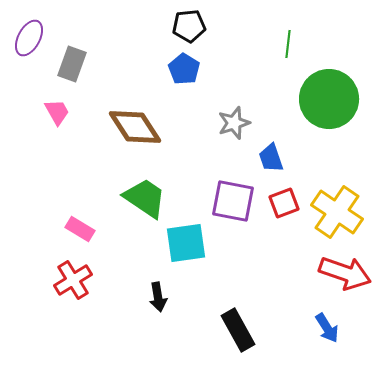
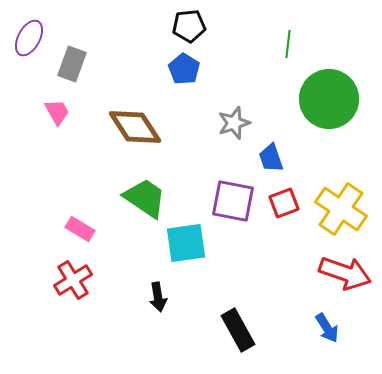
yellow cross: moved 4 px right, 3 px up
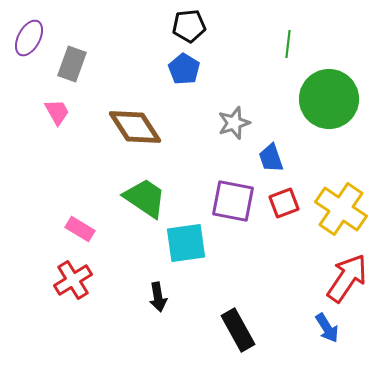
red arrow: moved 2 px right, 5 px down; rotated 75 degrees counterclockwise
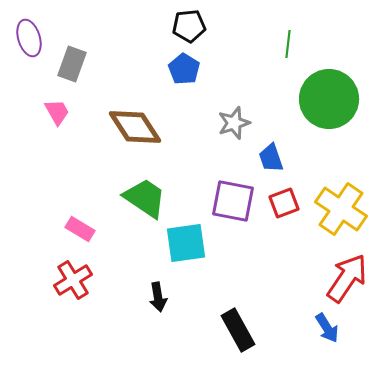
purple ellipse: rotated 45 degrees counterclockwise
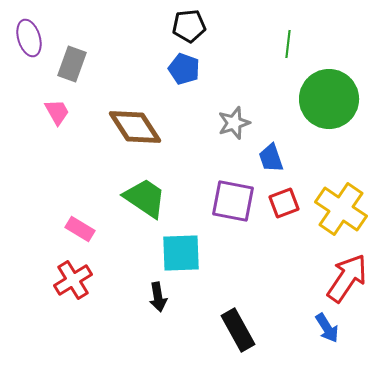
blue pentagon: rotated 12 degrees counterclockwise
cyan square: moved 5 px left, 10 px down; rotated 6 degrees clockwise
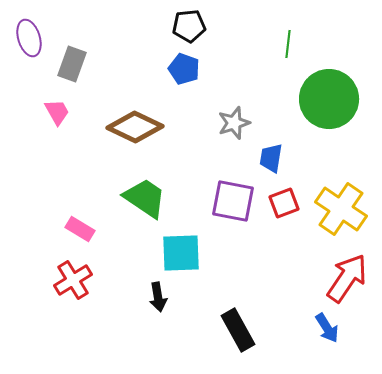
brown diamond: rotated 32 degrees counterclockwise
blue trapezoid: rotated 28 degrees clockwise
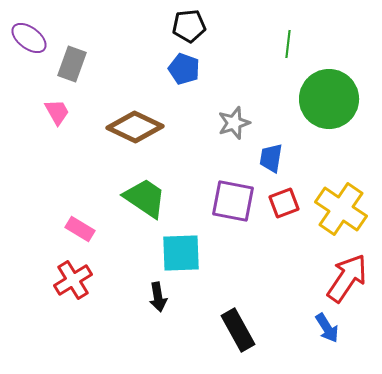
purple ellipse: rotated 36 degrees counterclockwise
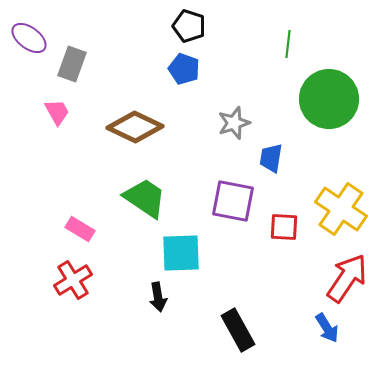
black pentagon: rotated 24 degrees clockwise
red square: moved 24 px down; rotated 24 degrees clockwise
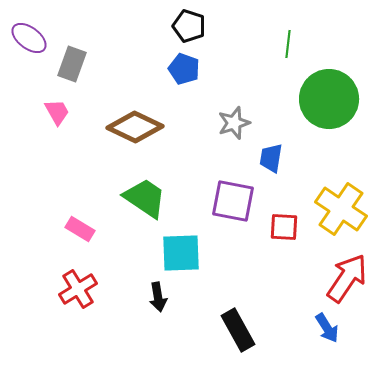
red cross: moved 5 px right, 9 px down
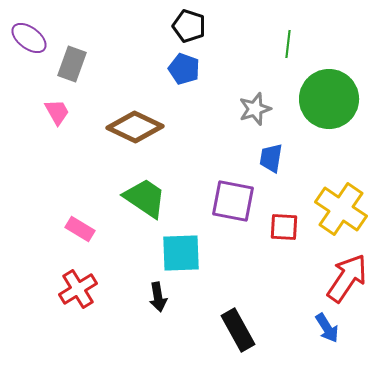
gray star: moved 21 px right, 14 px up
